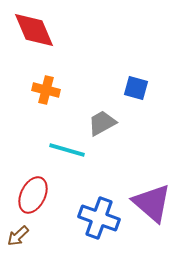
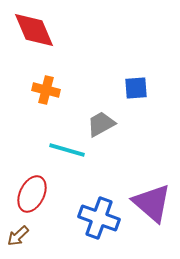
blue square: rotated 20 degrees counterclockwise
gray trapezoid: moved 1 px left, 1 px down
red ellipse: moved 1 px left, 1 px up
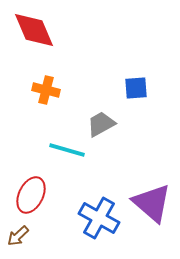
red ellipse: moved 1 px left, 1 px down
blue cross: rotated 9 degrees clockwise
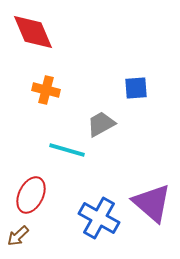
red diamond: moved 1 px left, 2 px down
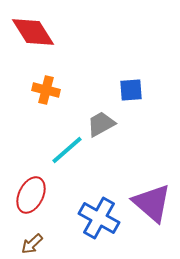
red diamond: rotated 9 degrees counterclockwise
blue square: moved 5 px left, 2 px down
cyan line: rotated 57 degrees counterclockwise
brown arrow: moved 14 px right, 8 px down
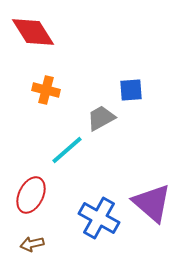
gray trapezoid: moved 6 px up
brown arrow: rotated 30 degrees clockwise
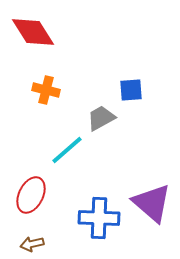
blue cross: rotated 27 degrees counterclockwise
